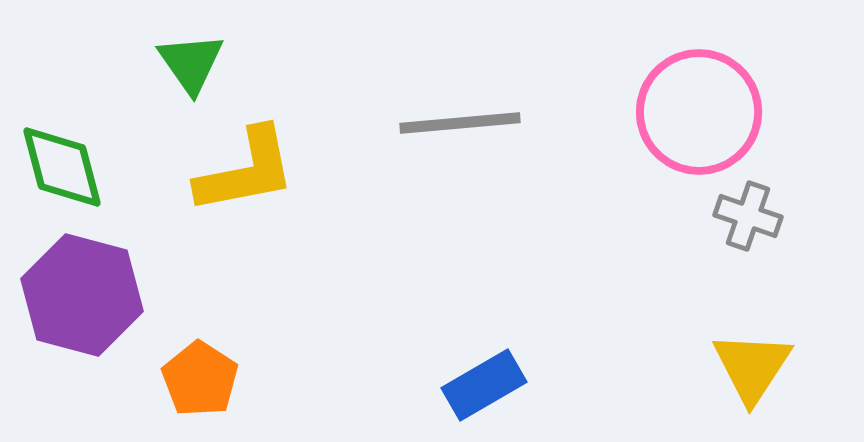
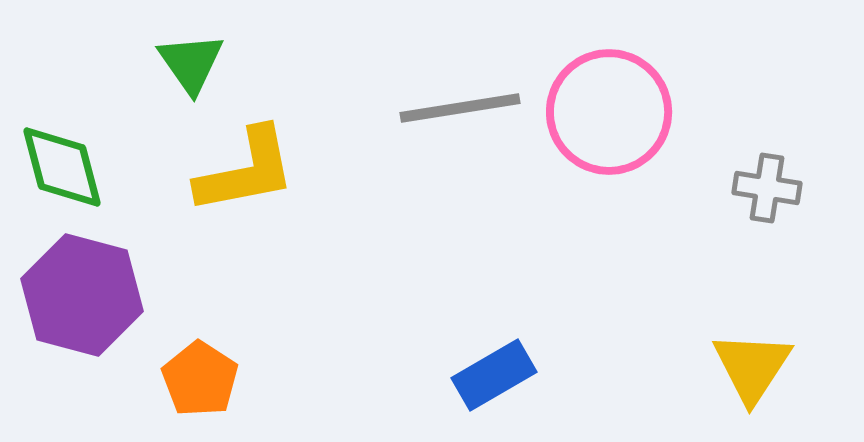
pink circle: moved 90 px left
gray line: moved 15 px up; rotated 4 degrees counterclockwise
gray cross: moved 19 px right, 28 px up; rotated 10 degrees counterclockwise
blue rectangle: moved 10 px right, 10 px up
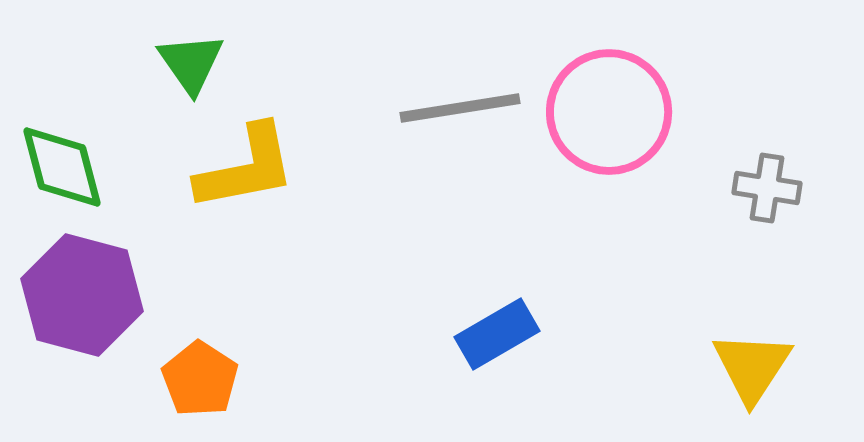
yellow L-shape: moved 3 px up
blue rectangle: moved 3 px right, 41 px up
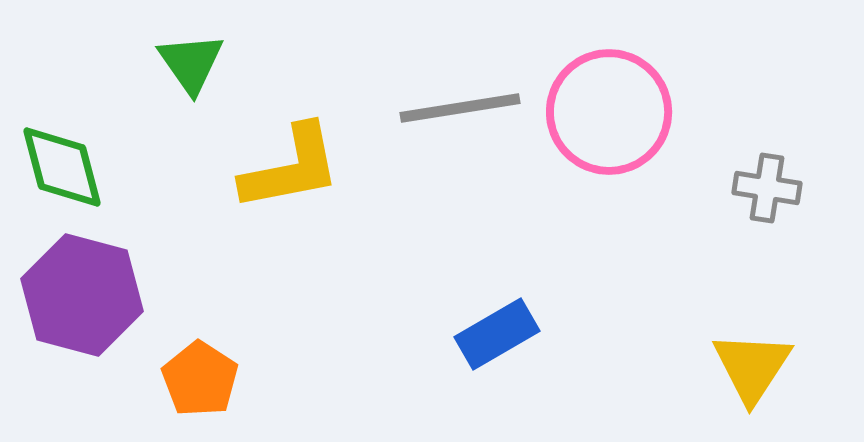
yellow L-shape: moved 45 px right
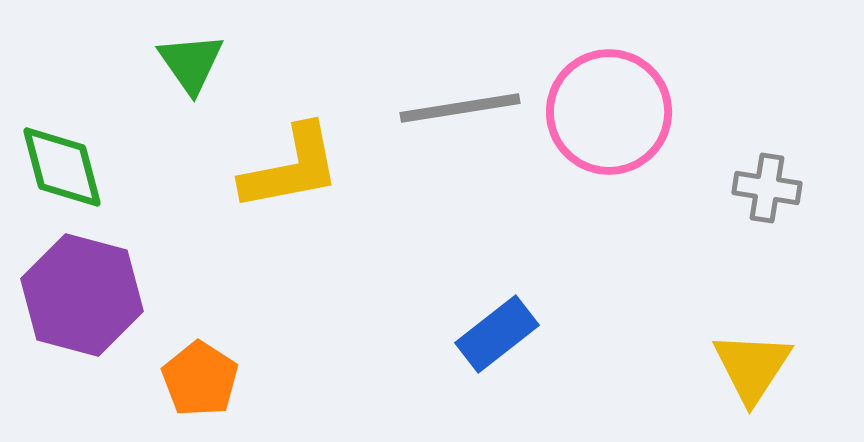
blue rectangle: rotated 8 degrees counterclockwise
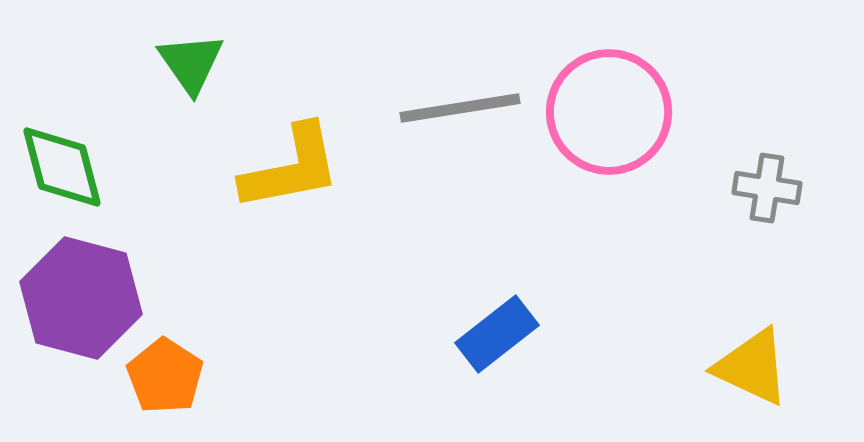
purple hexagon: moved 1 px left, 3 px down
yellow triangle: rotated 38 degrees counterclockwise
orange pentagon: moved 35 px left, 3 px up
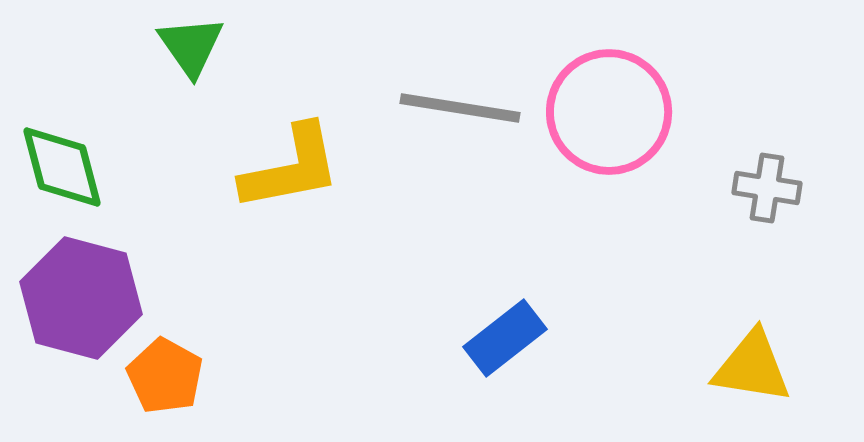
green triangle: moved 17 px up
gray line: rotated 18 degrees clockwise
blue rectangle: moved 8 px right, 4 px down
yellow triangle: rotated 16 degrees counterclockwise
orange pentagon: rotated 4 degrees counterclockwise
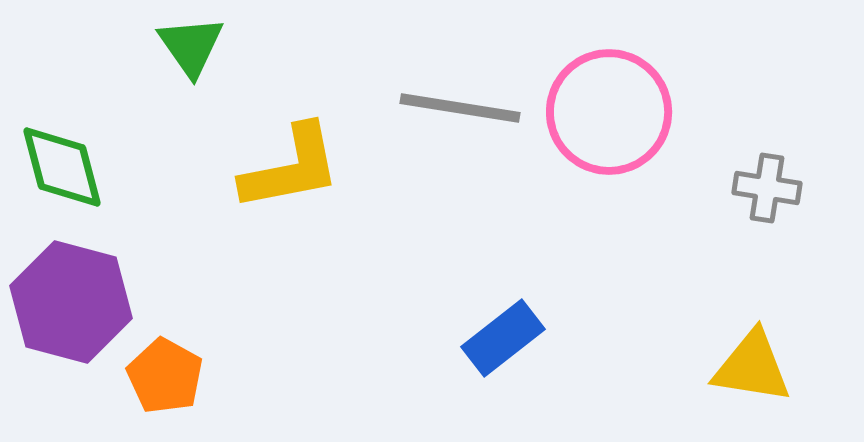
purple hexagon: moved 10 px left, 4 px down
blue rectangle: moved 2 px left
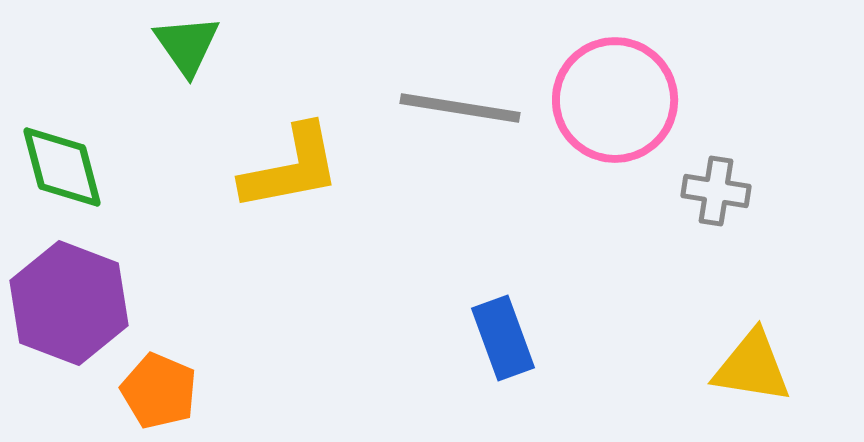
green triangle: moved 4 px left, 1 px up
pink circle: moved 6 px right, 12 px up
gray cross: moved 51 px left, 3 px down
purple hexagon: moved 2 px left, 1 px down; rotated 6 degrees clockwise
blue rectangle: rotated 72 degrees counterclockwise
orange pentagon: moved 6 px left, 15 px down; rotated 6 degrees counterclockwise
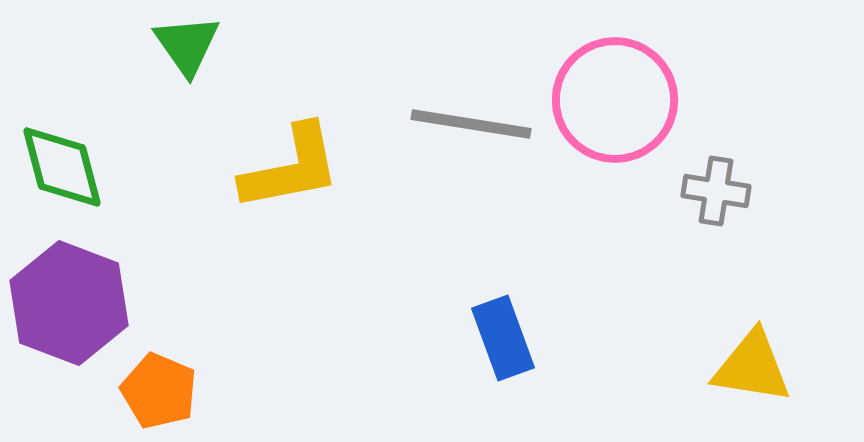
gray line: moved 11 px right, 16 px down
